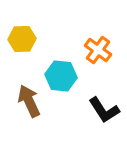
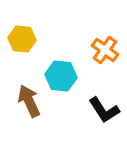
yellow hexagon: rotated 8 degrees clockwise
orange cross: moved 7 px right
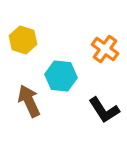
yellow hexagon: moved 1 px right, 1 px down; rotated 12 degrees clockwise
orange cross: moved 1 px up
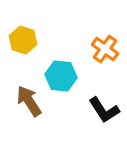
brown arrow: rotated 8 degrees counterclockwise
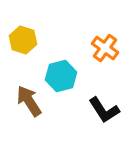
orange cross: moved 1 px up
cyan hexagon: rotated 20 degrees counterclockwise
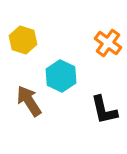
orange cross: moved 3 px right, 5 px up
cyan hexagon: rotated 20 degrees counterclockwise
black L-shape: rotated 20 degrees clockwise
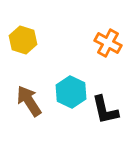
orange cross: rotated 8 degrees counterclockwise
cyan hexagon: moved 10 px right, 16 px down
black L-shape: moved 1 px right
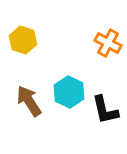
cyan hexagon: moved 2 px left
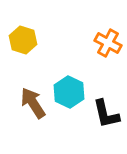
brown arrow: moved 4 px right, 2 px down
black L-shape: moved 1 px right, 4 px down
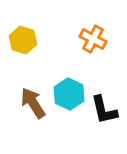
orange cross: moved 15 px left, 4 px up
cyan hexagon: moved 2 px down
black L-shape: moved 2 px left, 4 px up
